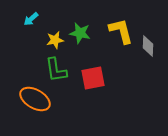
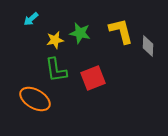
red square: rotated 10 degrees counterclockwise
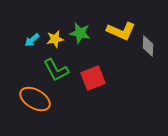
cyan arrow: moved 1 px right, 21 px down
yellow L-shape: rotated 128 degrees clockwise
yellow star: moved 1 px up
green L-shape: rotated 20 degrees counterclockwise
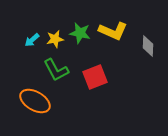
yellow L-shape: moved 8 px left
red square: moved 2 px right, 1 px up
orange ellipse: moved 2 px down
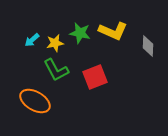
yellow star: moved 4 px down
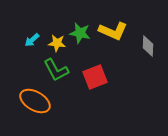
yellow star: moved 2 px right; rotated 18 degrees clockwise
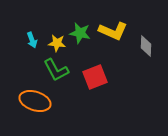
cyan arrow: rotated 70 degrees counterclockwise
gray diamond: moved 2 px left
orange ellipse: rotated 12 degrees counterclockwise
